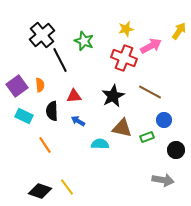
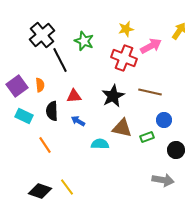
brown line: rotated 15 degrees counterclockwise
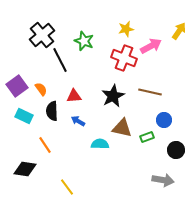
orange semicircle: moved 1 px right, 4 px down; rotated 32 degrees counterclockwise
black diamond: moved 15 px left, 22 px up; rotated 10 degrees counterclockwise
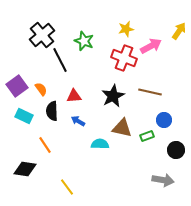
green rectangle: moved 1 px up
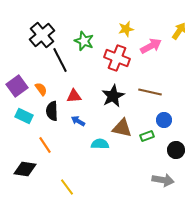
red cross: moved 7 px left
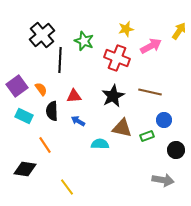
black line: rotated 30 degrees clockwise
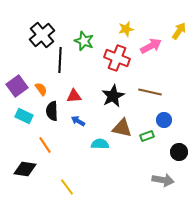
black circle: moved 3 px right, 2 px down
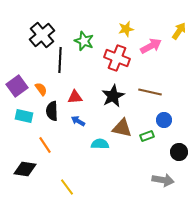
red triangle: moved 1 px right, 1 px down
cyan rectangle: rotated 12 degrees counterclockwise
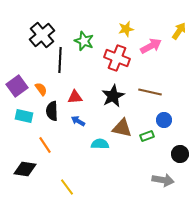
black circle: moved 1 px right, 2 px down
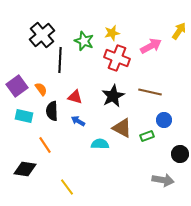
yellow star: moved 14 px left, 4 px down
red triangle: rotated 21 degrees clockwise
brown triangle: rotated 15 degrees clockwise
